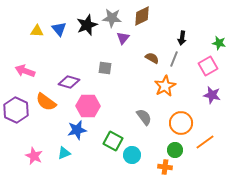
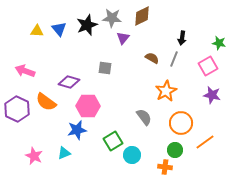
orange star: moved 1 px right, 5 px down
purple hexagon: moved 1 px right, 1 px up
green square: rotated 30 degrees clockwise
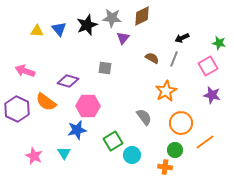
black arrow: rotated 56 degrees clockwise
purple diamond: moved 1 px left, 1 px up
cyan triangle: rotated 40 degrees counterclockwise
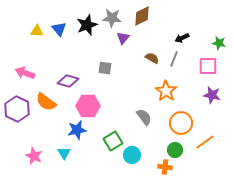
pink square: rotated 30 degrees clockwise
pink arrow: moved 2 px down
orange star: rotated 10 degrees counterclockwise
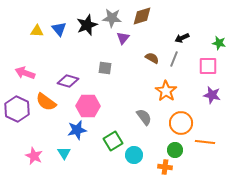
brown diamond: rotated 10 degrees clockwise
orange line: rotated 42 degrees clockwise
cyan circle: moved 2 px right
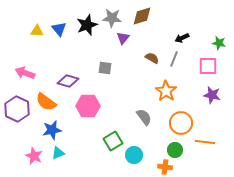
blue star: moved 25 px left
cyan triangle: moved 6 px left; rotated 40 degrees clockwise
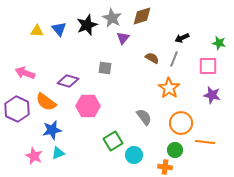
gray star: rotated 24 degrees clockwise
orange star: moved 3 px right, 3 px up
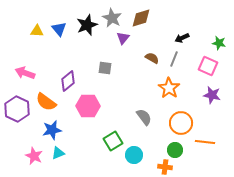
brown diamond: moved 1 px left, 2 px down
pink square: rotated 24 degrees clockwise
purple diamond: rotated 55 degrees counterclockwise
